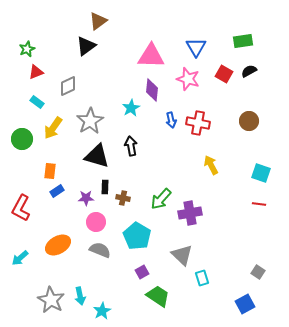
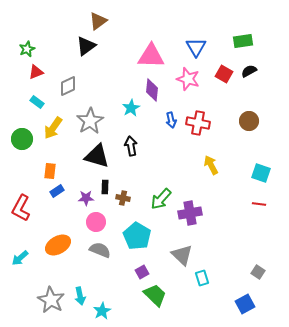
green trapezoid at (158, 296): moved 3 px left, 1 px up; rotated 10 degrees clockwise
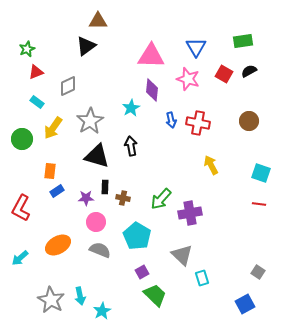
brown triangle at (98, 21): rotated 36 degrees clockwise
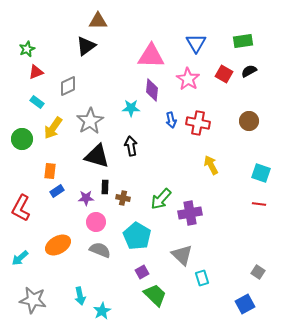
blue triangle at (196, 47): moved 4 px up
pink star at (188, 79): rotated 15 degrees clockwise
cyan star at (131, 108): rotated 30 degrees clockwise
gray star at (51, 300): moved 18 px left; rotated 20 degrees counterclockwise
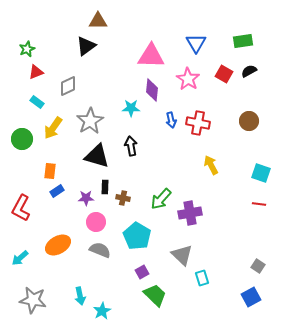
gray square at (258, 272): moved 6 px up
blue square at (245, 304): moved 6 px right, 7 px up
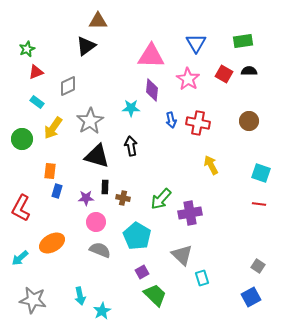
black semicircle at (249, 71): rotated 28 degrees clockwise
blue rectangle at (57, 191): rotated 40 degrees counterclockwise
orange ellipse at (58, 245): moved 6 px left, 2 px up
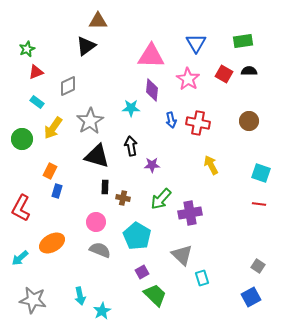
orange rectangle at (50, 171): rotated 21 degrees clockwise
purple star at (86, 198): moved 66 px right, 33 px up
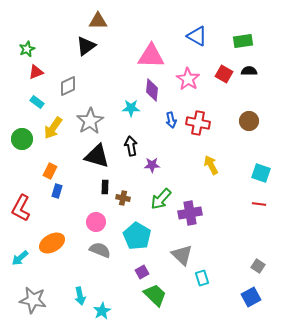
blue triangle at (196, 43): moved 1 px right, 7 px up; rotated 30 degrees counterclockwise
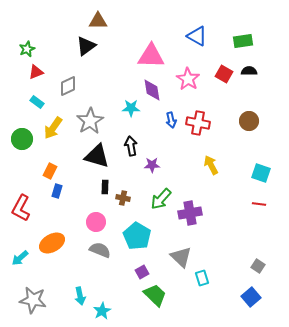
purple diamond at (152, 90): rotated 15 degrees counterclockwise
gray triangle at (182, 255): moved 1 px left, 2 px down
blue square at (251, 297): rotated 12 degrees counterclockwise
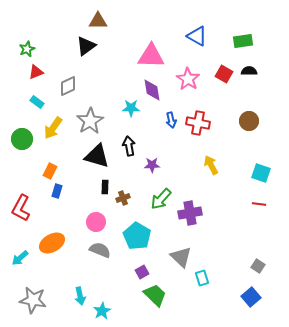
black arrow at (131, 146): moved 2 px left
brown cross at (123, 198): rotated 32 degrees counterclockwise
